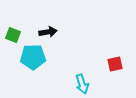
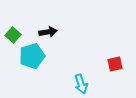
green square: rotated 21 degrees clockwise
cyan pentagon: moved 1 px left, 1 px up; rotated 15 degrees counterclockwise
cyan arrow: moved 1 px left
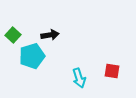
black arrow: moved 2 px right, 3 px down
red square: moved 3 px left, 7 px down; rotated 21 degrees clockwise
cyan arrow: moved 2 px left, 6 px up
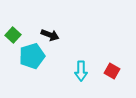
black arrow: rotated 30 degrees clockwise
red square: rotated 21 degrees clockwise
cyan arrow: moved 2 px right, 7 px up; rotated 18 degrees clockwise
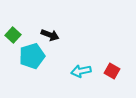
cyan arrow: rotated 78 degrees clockwise
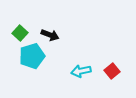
green square: moved 7 px right, 2 px up
red square: rotated 21 degrees clockwise
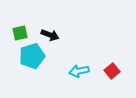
green square: rotated 35 degrees clockwise
cyan arrow: moved 2 px left
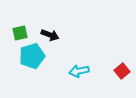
red square: moved 10 px right
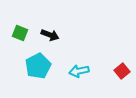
green square: rotated 35 degrees clockwise
cyan pentagon: moved 6 px right, 10 px down; rotated 10 degrees counterclockwise
